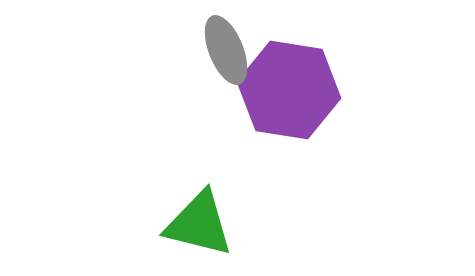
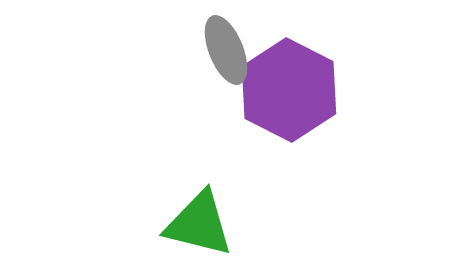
purple hexagon: rotated 18 degrees clockwise
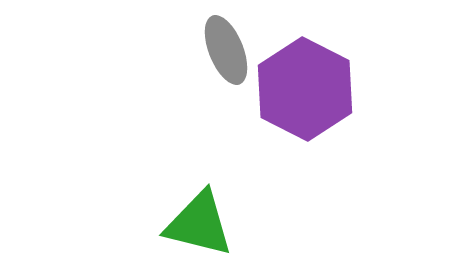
purple hexagon: moved 16 px right, 1 px up
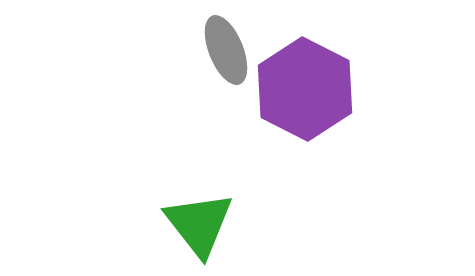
green triangle: rotated 38 degrees clockwise
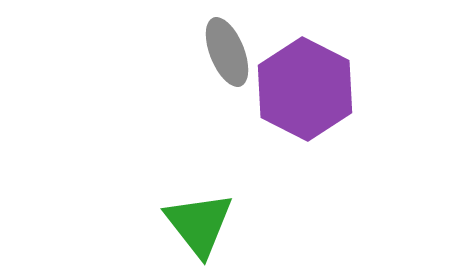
gray ellipse: moved 1 px right, 2 px down
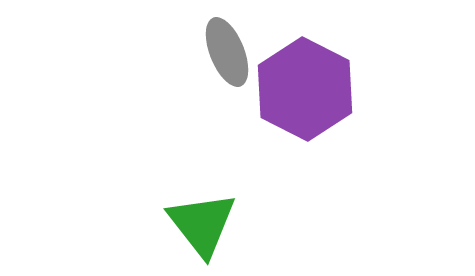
green triangle: moved 3 px right
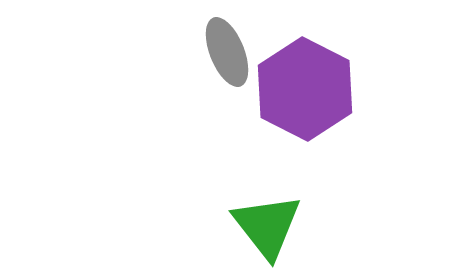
green triangle: moved 65 px right, 2 px down
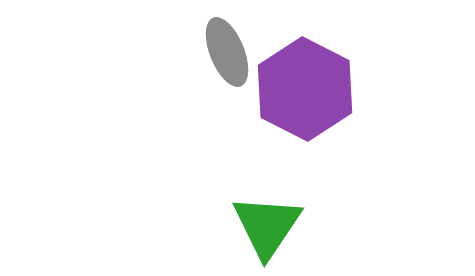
green triangle: rotated 12 degrees clockwise
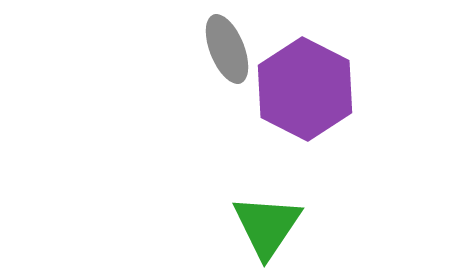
gray ellipse: moved 3 px up
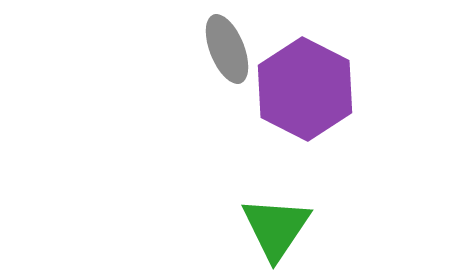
green triangle: moved 9 px right, 2 px down
